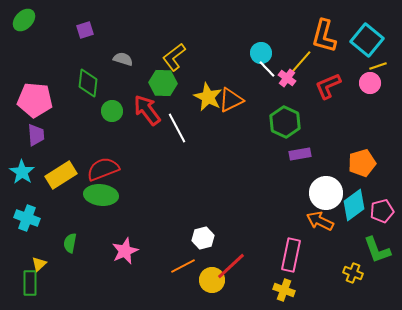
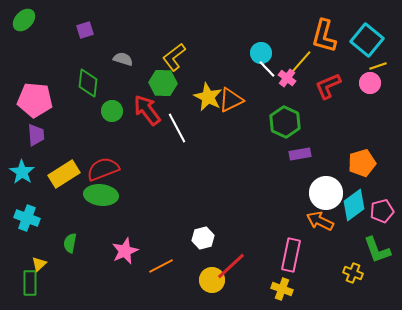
yellow rectangle at (61, 175): moved 3 px right, 1 px up
orange line at (183, 266): moved 22 px left
yellow cross at (284, 290): moved 2 px left, 1 px up
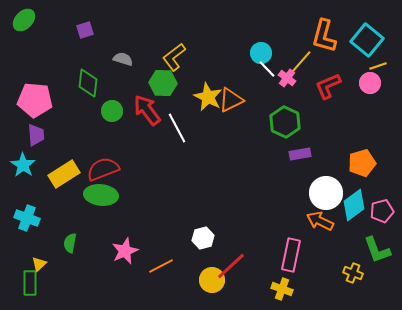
cyan star at (22, 172): moved 1 px right, 7 px up
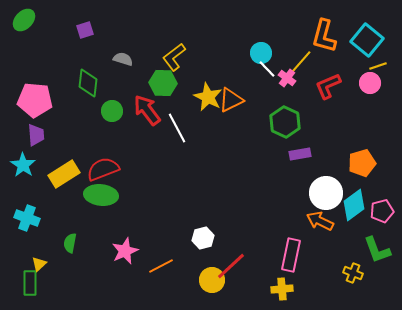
yellow cross at (282, 289): rotated 25 degrees counterclockwise
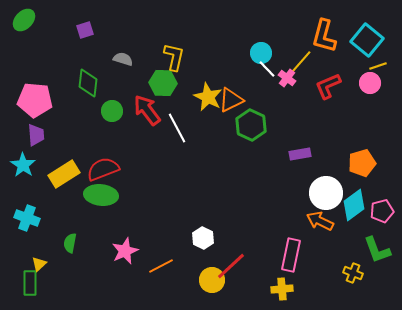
yellow L-shape at (174, 57): rotated 140 degrees clockwise
green hexagon at (285, 122): moved 34 px left, 3 px down
white hexagon at (203, 238): rotated 20 degrees counterclockwise
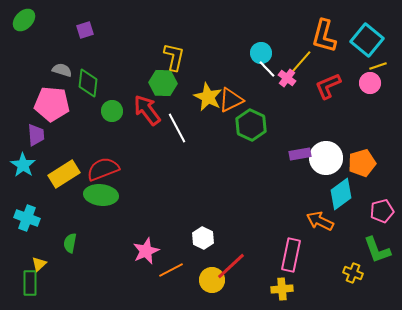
gray semicircle at (123, 59): moved 61 px left, 11 px down
pink pentagon at (35, 100): moved 17 px right, 4 px down
white circle at (326, 193): moved 35 px up
cyan diamond at (354, 205): moved 13 px left, 11 px up
pink star at (125, 251): moved 21 px right
orange line at (161, 266): moved 10 px right, 4 px down
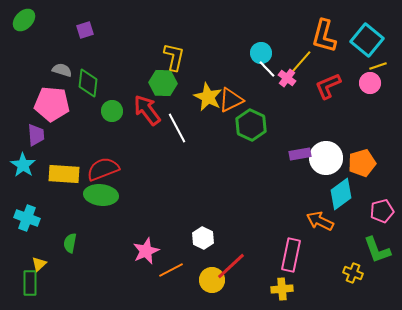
yellow rectangle at (64, 174): rotated 36 degrees clockwise
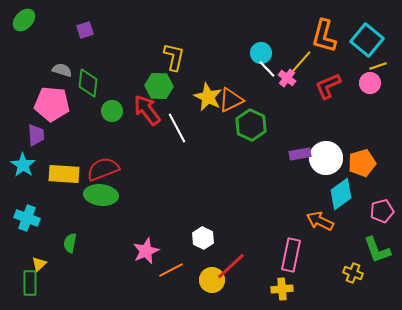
green hexagon at (163, 83): moved 4 px left, 3 px down
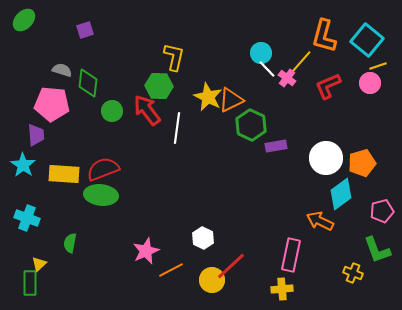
white line at (177, 128): rotated 36 degrees clockwise
purple rectangle at (300, 154): moved 24 px left, 8 px up
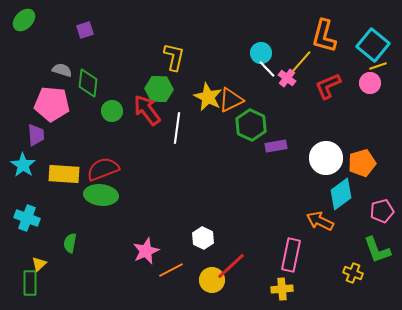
cyan square at (367, 40): moved 6 px right, 5 px down
green hexagon at (159, 86): moved 3 px down
